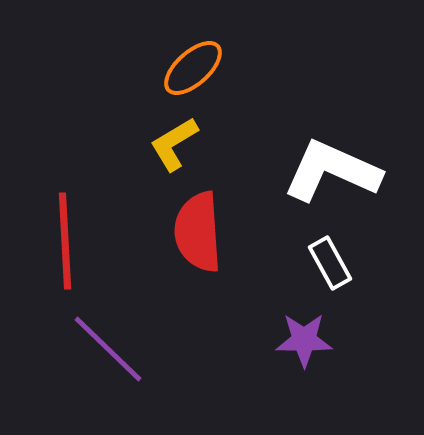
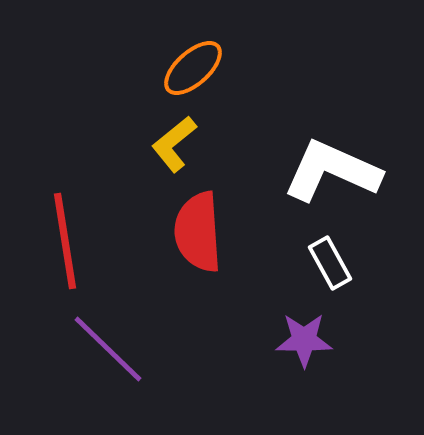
yellow L-shape: rotated 8 degrees counterclockwise
red line: rotated 6 degrees counterclockwise
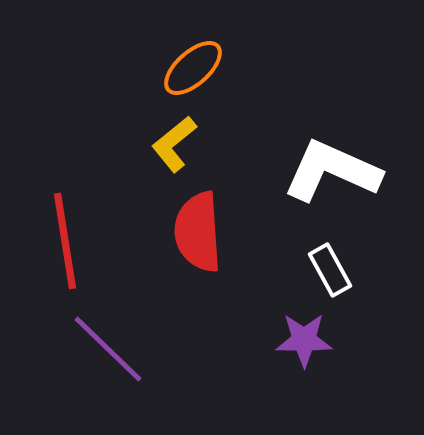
white rectangle: moved 7 px down
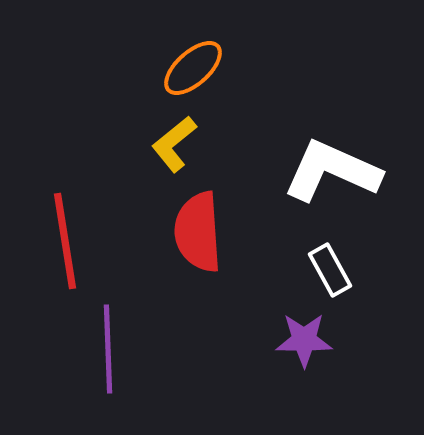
purple line: rotated 44 degrees clockwise
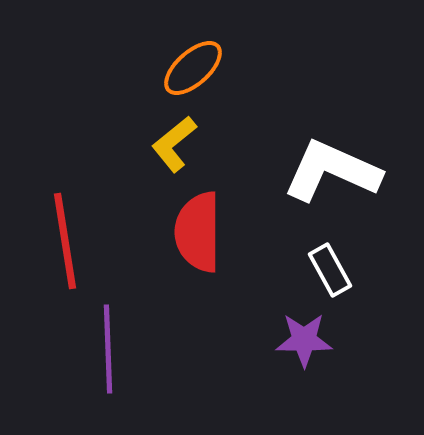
red semicircle: rotated 4 degrees clockwise
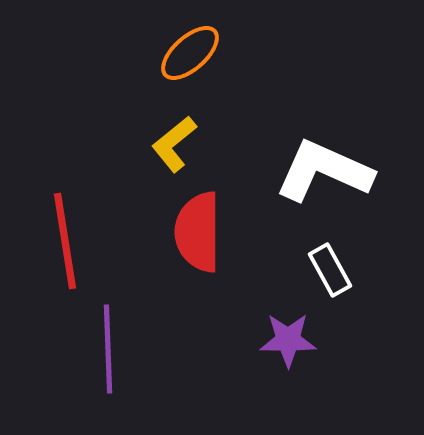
orange ellipse: moved 3 px left, 15 px up
white L-shape: moved 8 px left
purple star: moved 16 px left
